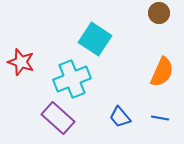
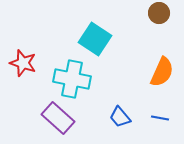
red star: moved 2 px right, 1 px down
cyan cross: rotated 33 degrees clockwise
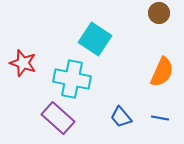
blue trapezoid: moved 1 px right
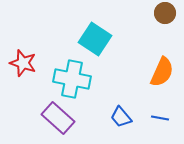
brown circle: moved 6 px right
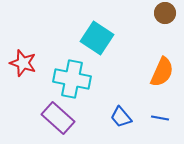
cyan square: moved 2 px right, 1 px up
